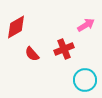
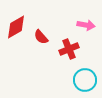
pink arrow: rotated 42 degrees clockwise
red cross: moved 5 px right
red semicircle: moved 9 px right, 17 px up
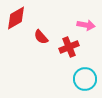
red diamond: moved 9 px up
red cross: moved 2 px up
cyan circle: moved 1 px up
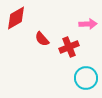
pink arrow: moved 2 px right, 1 px up; rotated 12 degrees counterclockwise
red semicircle: moved 1 px right, 2 px down
cyan circle: moved 1 px right, 1 px up
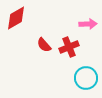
red semicircle: moved 2 px right, 6 px down
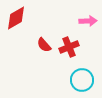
pink arrow: moved 3 px up
cyan circle: moved 4 px left, 2 px down
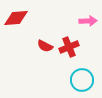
red diamond: rotated 25 degrees clockwise
red semicircle: moved 1 px right, 1 px down; rotated 21 degrees counterclockwise
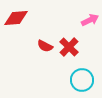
pink arrow: moved 2 px right, 1 px up; rotated 24 degrees counterclockwise
red cross: rotated 24 degrees counterclockwise
